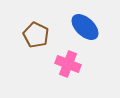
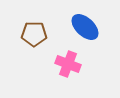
brown pentagon: moved 2 px left, 1 px up; rotated 25 degrees counterclockwise
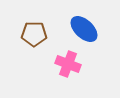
blue ellipse: moved 1 px left, 2 px down
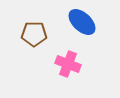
blue ellipse: moved 2 px left, 7 px up
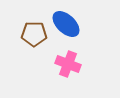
blue ellipse: moved 16 px left, 2 px down
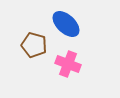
brown pentagon: moved 11 px down; rotated 15 degrees clockwise
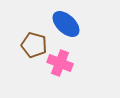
pink cross: moved 8 px left, 1 px up
